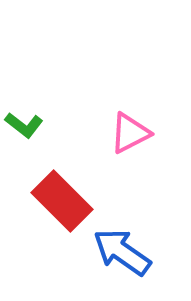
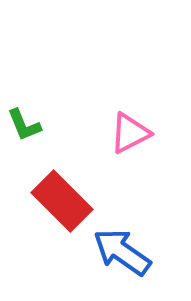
green L-shape: rotated 30 degrees clockwise
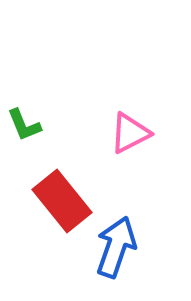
red rectangle: rotated 6 degrees clockwise
blue arrow: moved 6 px left, 5 px up; rotated 74 degrees clockwise
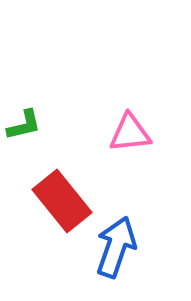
green L-shape: rotated 81 degrees counterclockwise
pink triangle: rotated 21 degrees clockwise
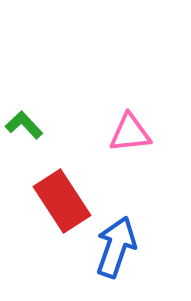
green L-shape: rotated 120 degrees counterclockwise
red rectangle: rotated 6 degrees clockwise
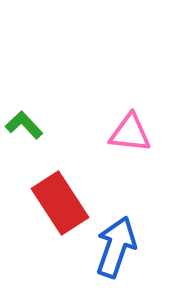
pink triangle: rotated 12 degrees clockwise
red rectangle: moved 2 px left, 2 px down
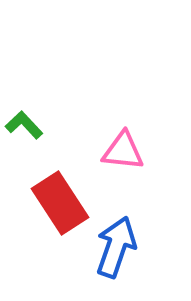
pink triangle: moved 7 px left, 18 px down
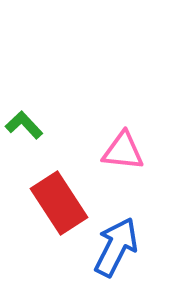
red rectangle: moved 1 px left
blue arrow: rotated 8 degrees clockwise
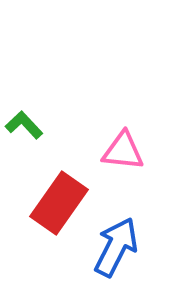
red rectangle: rotated 68 degrees clockwise
